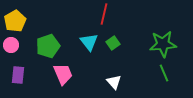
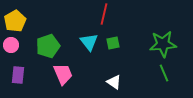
green square: rotated 24 degrees clockwise
white triangle: rotated 14 degrees counterclockwise
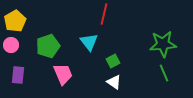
green square: moved 18 px down; rotated 16 degrees counterclockwise
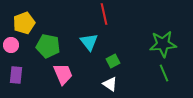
red line: rotated 25 degrees counterclockwise
yellow pentagon: moved 9 px right, 2 px down; rotated 10 degrees clockwise
green pentagon: rotated 30 degrees clockwise
purple rectangle: moved 2 px left
white triangle: moved 4 px left, 2 px down
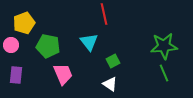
green star: moved 1 px right, 2 px down
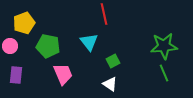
pink circle: moved 1 px left, 1 px down
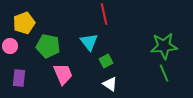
green square: moved 7 px left
purple rectangle: moved 3 px right, 3 px down
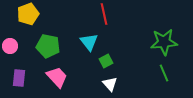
yellow pentagon: moved 4 px right, 9 px up
green star: moved 4 px up
pink trapezoid: moved 6 px left, 3 px down; rotated 20 degrees counterclockwise
white triangle: rotated 14 degrees clockwise
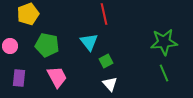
green pentagon: moved 1 px left, 1 px up
pink trapezoid: rotated 15 degrees clockwise
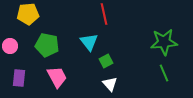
yellow pentagon: rotated 15 degrees clockwise
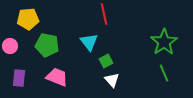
yellow pentagon: moved 5 px down
green star: rotated 28 degrees counterclockwise
pink trapezoid: rotated 40 degrees counterclockwise
white triangle: moved 2 px right, 4 px up
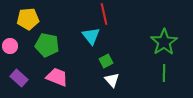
cyan triangle: moved 2 px right, 6 px up
green line: rotated 24 degrees clockwise
purple rectangle: rotated 54 degrees counterclockwise
